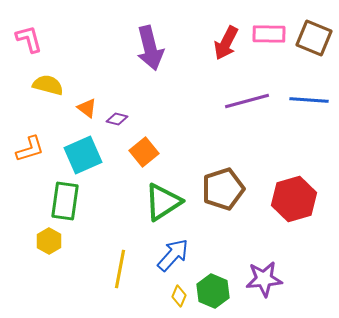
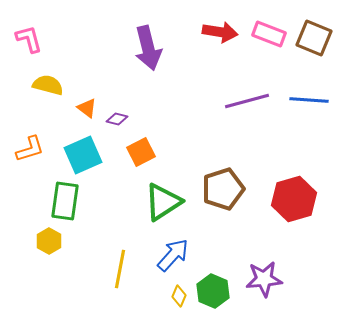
pink rectangle: rotated 20 degrees clockwise
red arrow: moved 6 px left, 11 px up; rotated 108 degrees counterclockwise
purple arrow: moved 2 px left
orange square: moved 3 px left; rotated 12 degrees clockwise
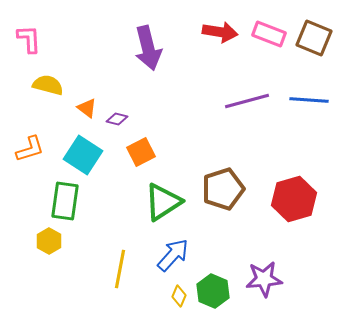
pink L-shape: rotated 12 degrees clockwise
cyan square: rotated 33 degrees counterclockwise
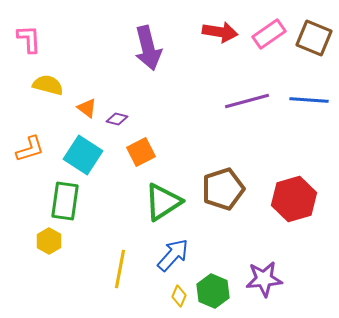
pink rectangle: rotated 56 degrees counterclockwise
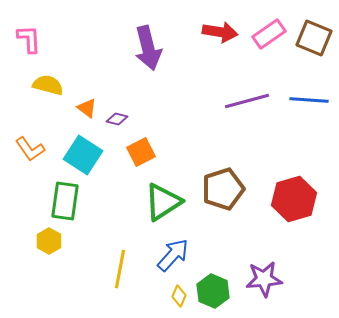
orange L-shape: rotated 72 degrees clockwise
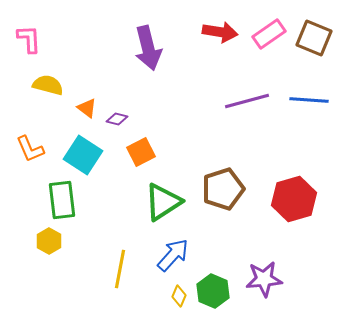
orange L-shape: rotated 12 degrees clockwise
green rectangle: moved 3 px left, 1 px up; rotated 15 degrees counterclockwise
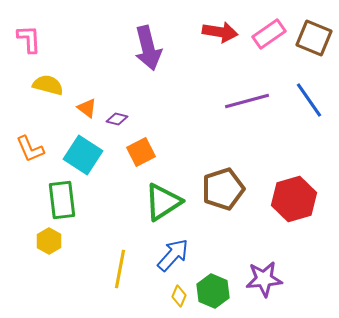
blue line: rotated 51 degrees clockwise
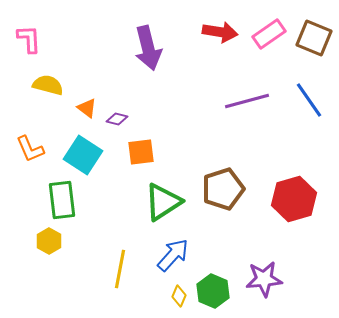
orange square: rotated 20 degrees clockwise
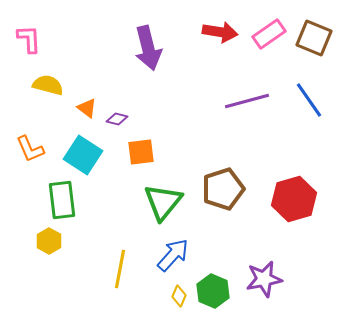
green triangle: rotated 18 degrees counterclockwise
purple star: rotated 6 degrees counterclockwise
